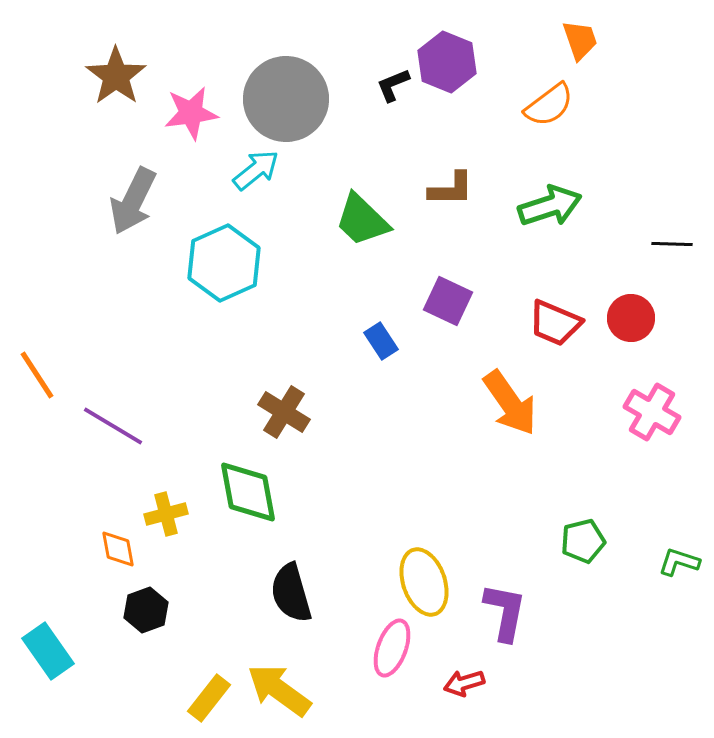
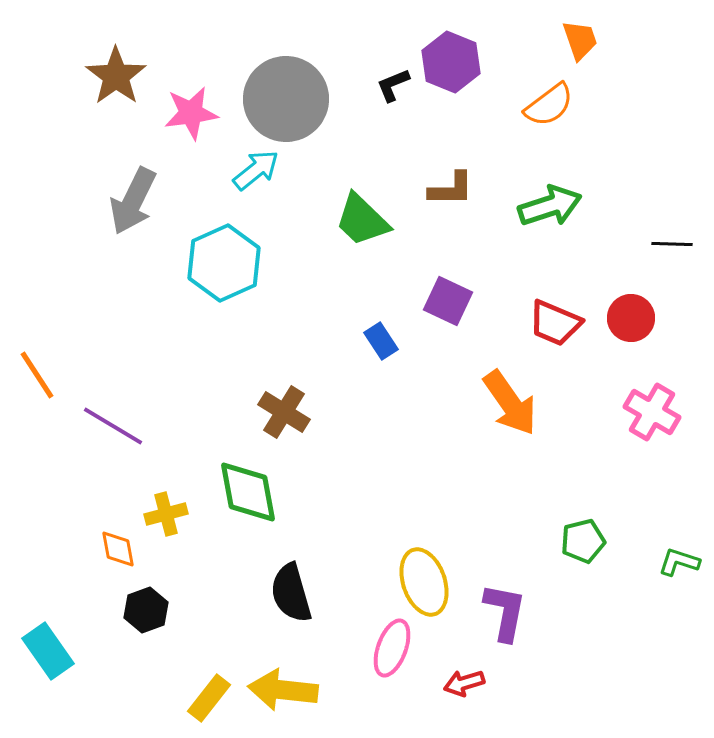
purple hexagon: moved 4 px right
yellow arrow: moved 4 px right; rotated 30 degrees counterclockwise
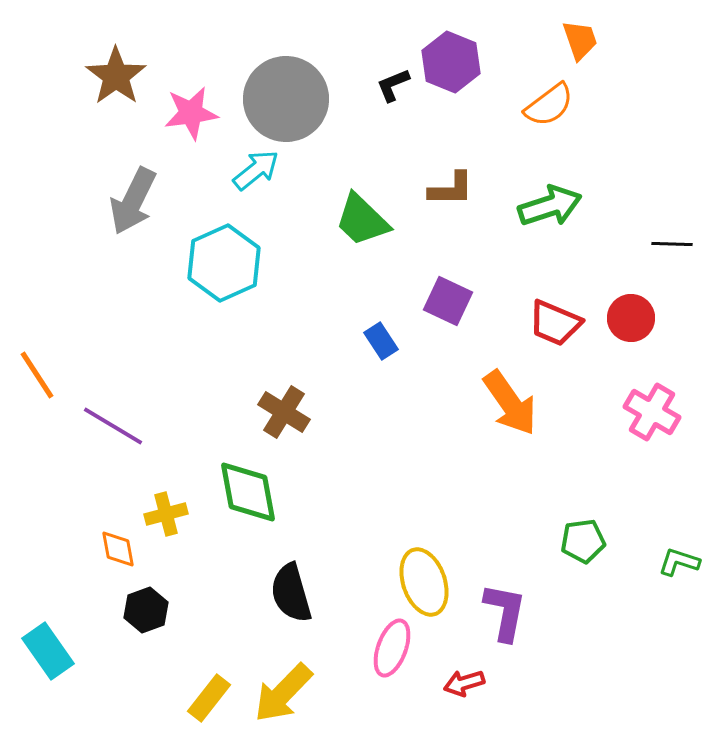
green pentagon: rotated 6 degrees clockwise
yellow arrow: moved 3 px down; rotated 52 degrees counterclockwise
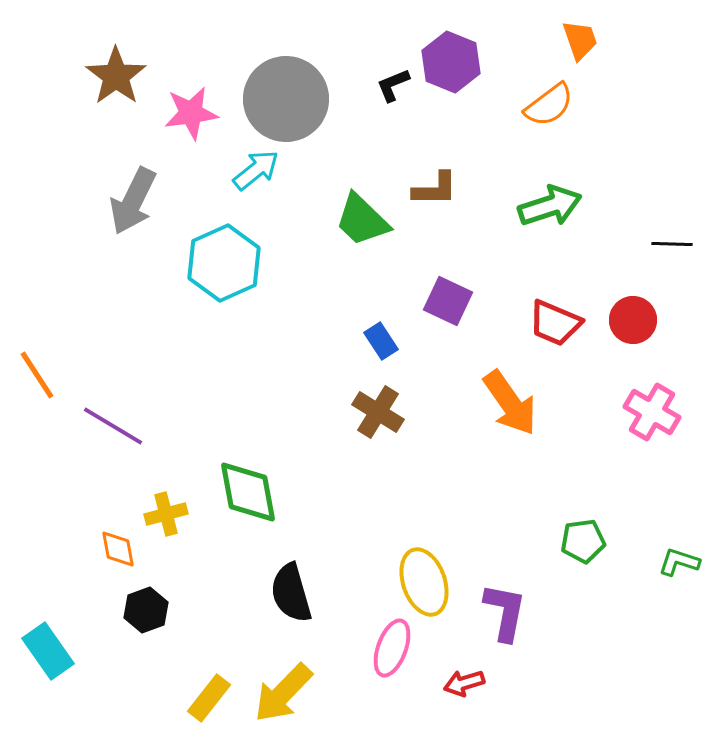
brown L-shape: moved 16 px left
red circle: moved 2 px right, 2 px down
brown cross: moved 94 px right
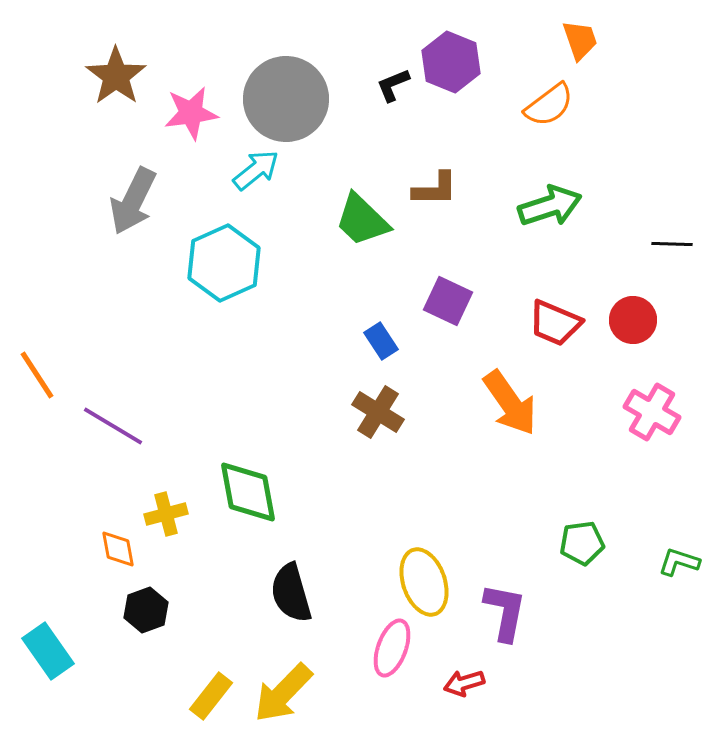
green pentagon: moved 1 px left, 2 px down
yellow rectangle: moved 2 px right, 2 px up
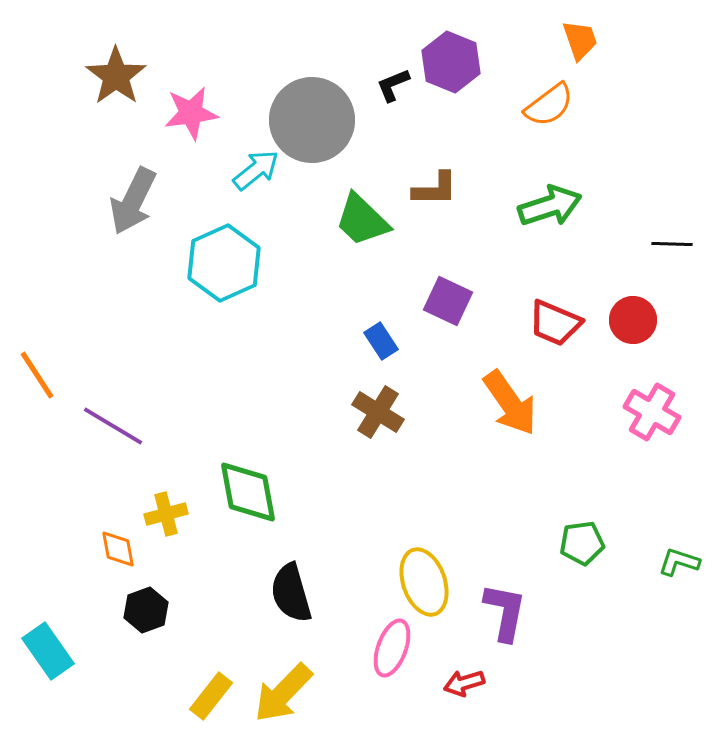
gray circle: moved 26 px right, 21 px down
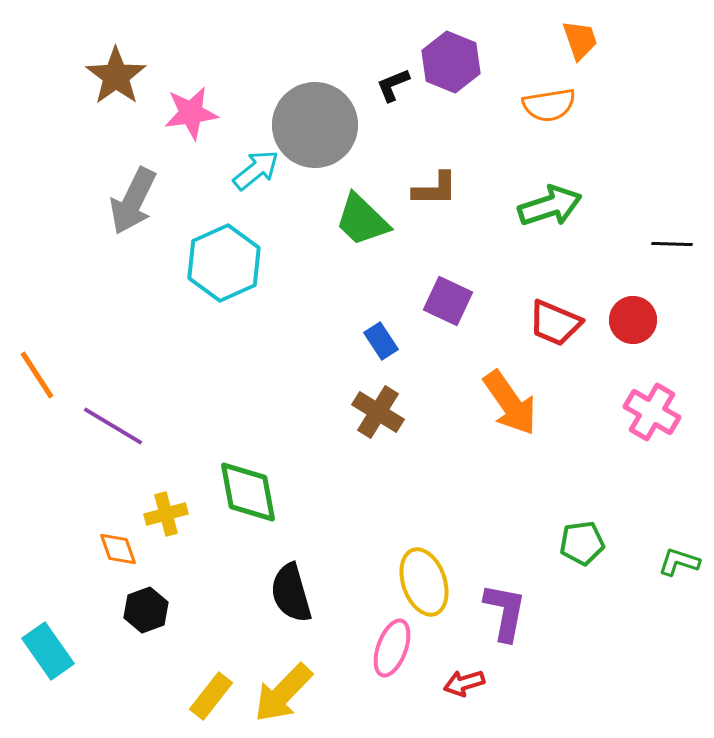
orange semicircle: rotated 28 degrees clockwise
gray circle: moved 3 px right, 5 px down
orange diamond: rotated 9 degrees counterclockwise
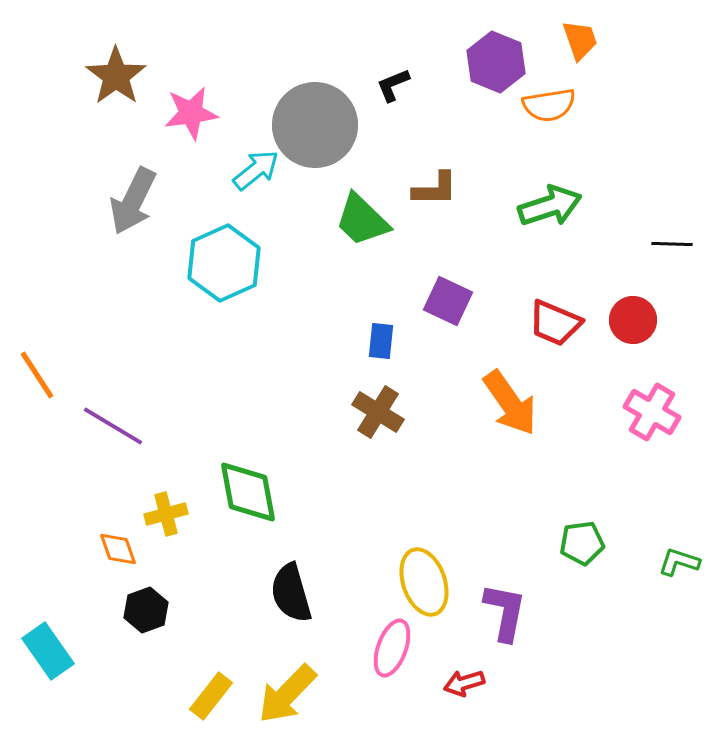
purple hexagon: moved 45 px right
blue rectangle: rotated 39 degrees clockwise
yellow arrow: moved 4 px right, 1 px down
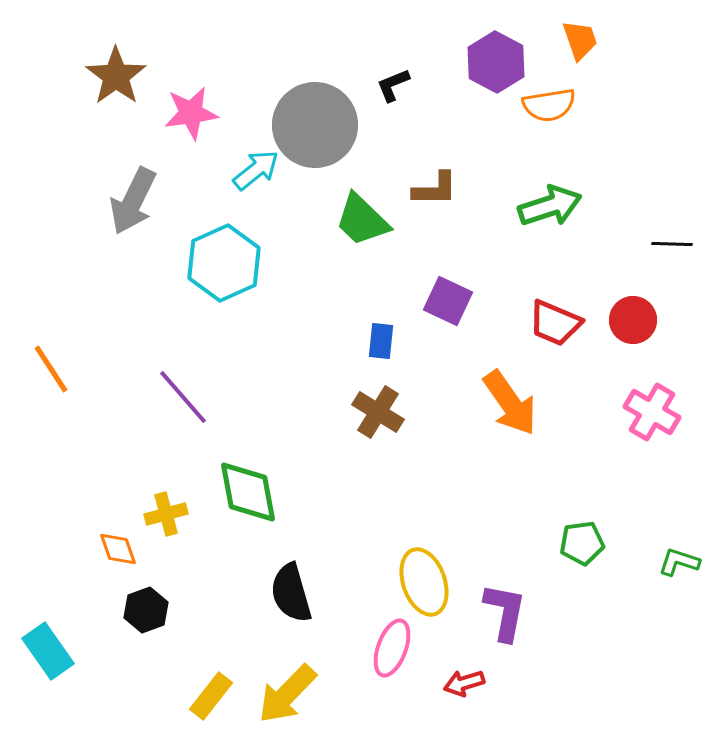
purple hexagon: rotated 6 degrees clockwise
orange line: moved 14 px right, 6 px up
purple line: moved 70 px right, 29 px up; rotated 18 degrees clockwise
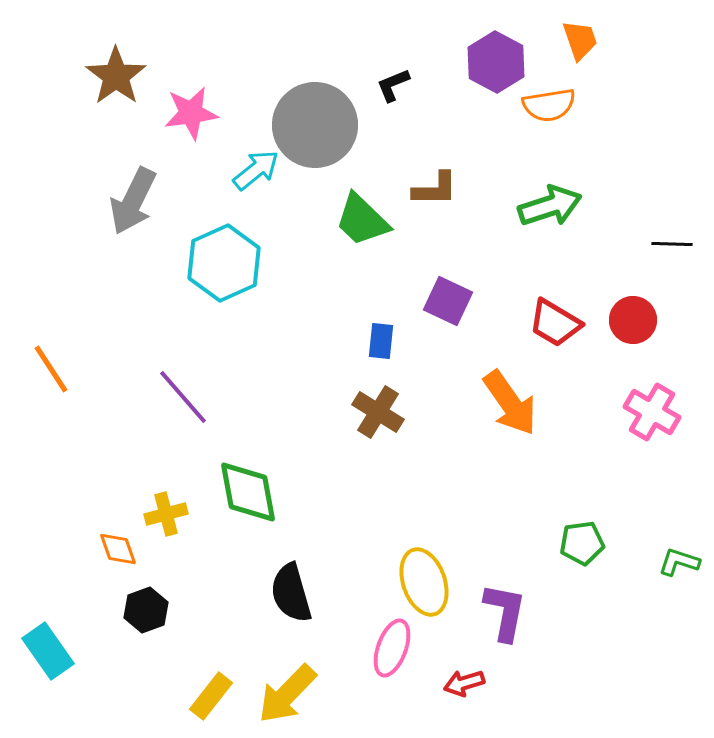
red trapezoid: rotated 8 degrees clockwise
